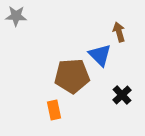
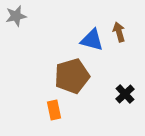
gray star: rotated 15 degrees counterclockwise
blue triangle: moved 8 px left, 15 px up; rotated 30 degrees counterclockwise
brown pentagon: rotated 12 degrees counterclockwise
black cross: moved 3 px right, 1 px up
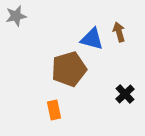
blue triangle: moved 1 px up
brown pentagon: moved 3 px left, 7 px up
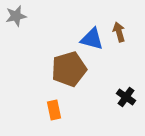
black cross: moved 1 px right, 3 px down; rotated 12 degrees counterclockwise
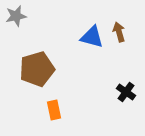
blue triangle: moved 2 px up
brown pentagon: moved 32 px left
black cross: moved 5 px up
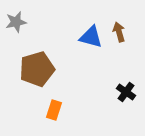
gray star: moved 6 px down
blue triangle: moved 1 px left
orange rectangle: rotated 30 degrees clockwise
